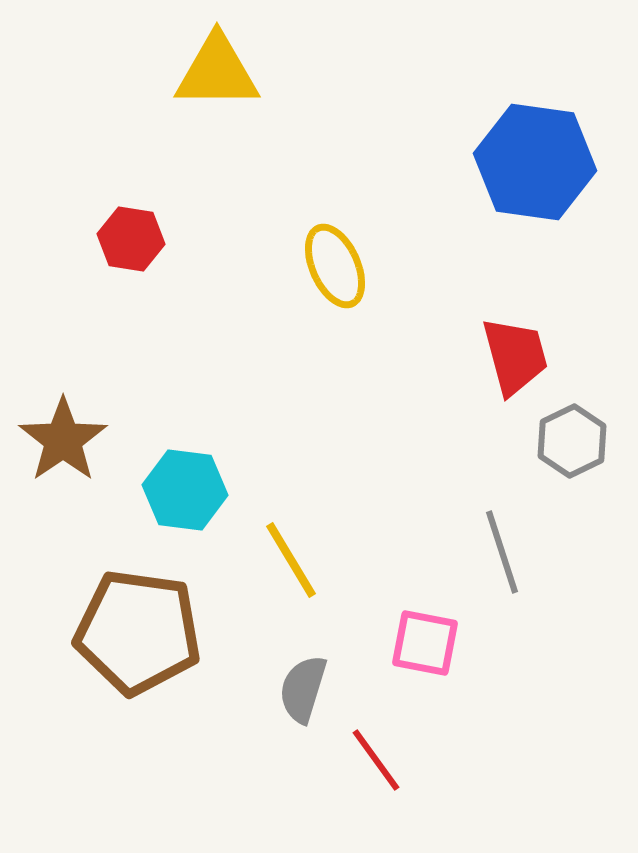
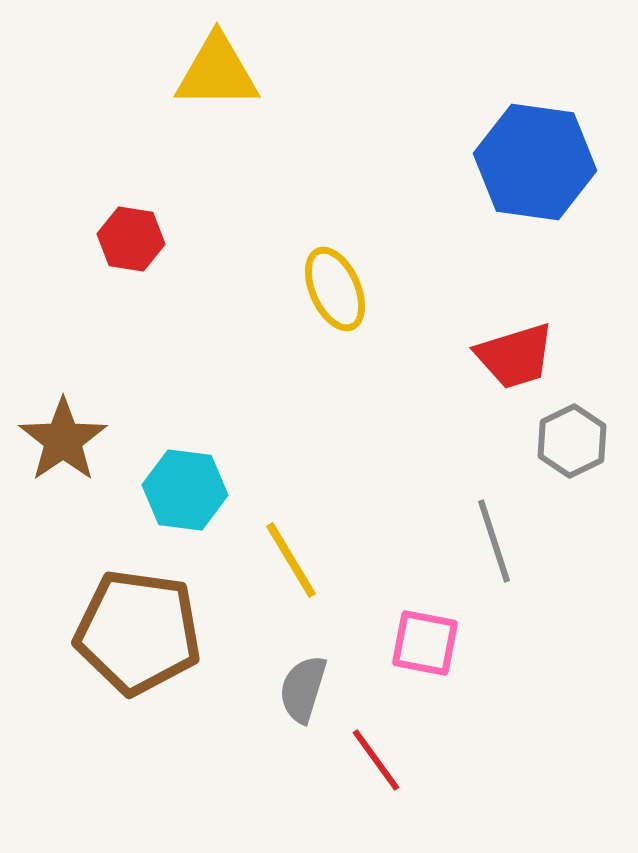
yellow ellipse: moved 23 px down
red trapezoid: rotated 88 degrees clockwise
gray line: moved 8 px left, 11 px up
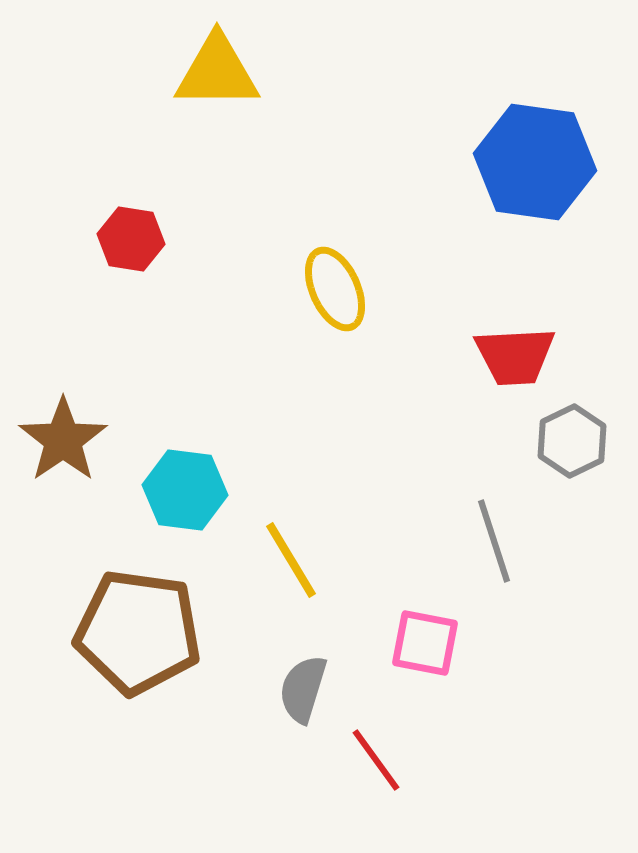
red trapezoid: rotated 14 degrees clockwise
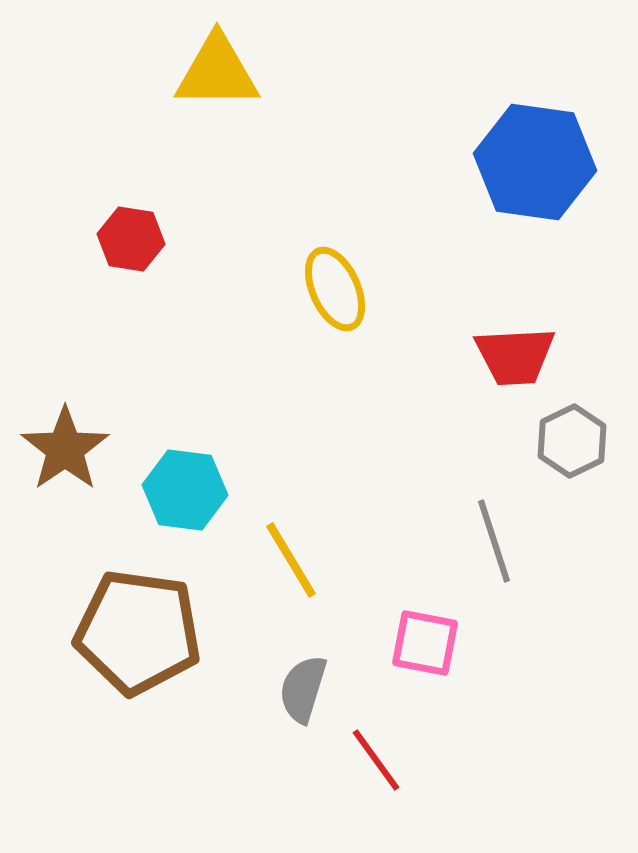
brown star: moved 2 px right, 9 px down
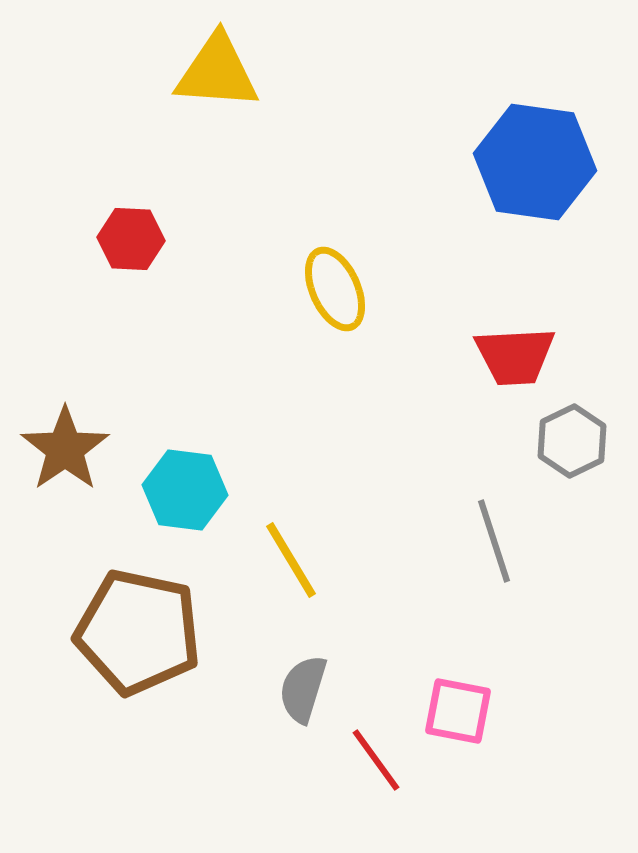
yellow triangle: rotated 4 degrees clockwise
red hexagon: rotated 6 degrees counterclockwise
brown pentagon: rotated 4 degrees clockwise
pink square: moved 33 px right, 68 px down
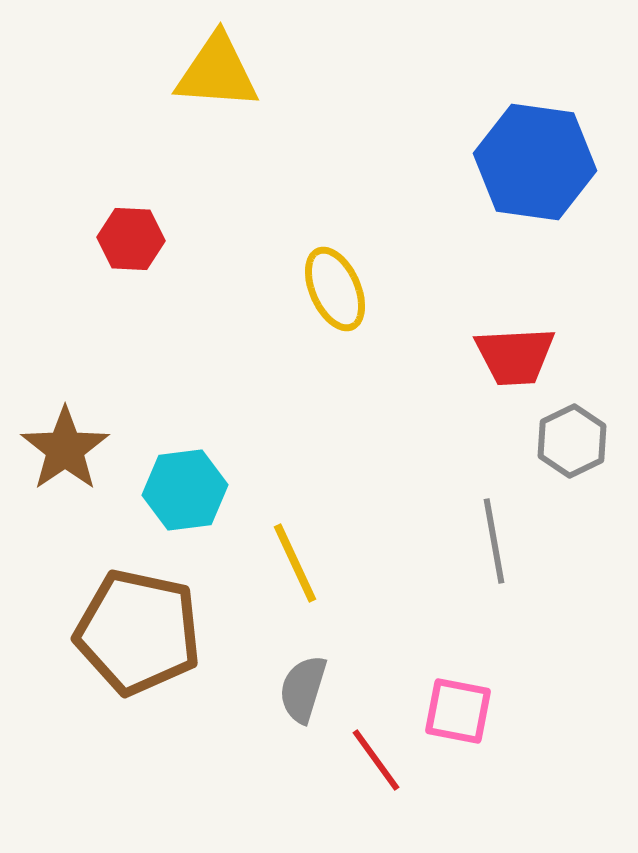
cyan hexagon: rotated 14 degrees counterclockwise
gray line: rotated 8 degrees clockwise
yellow line: moved 4 px right, 3 px down; rotated 6 degrees clockwise
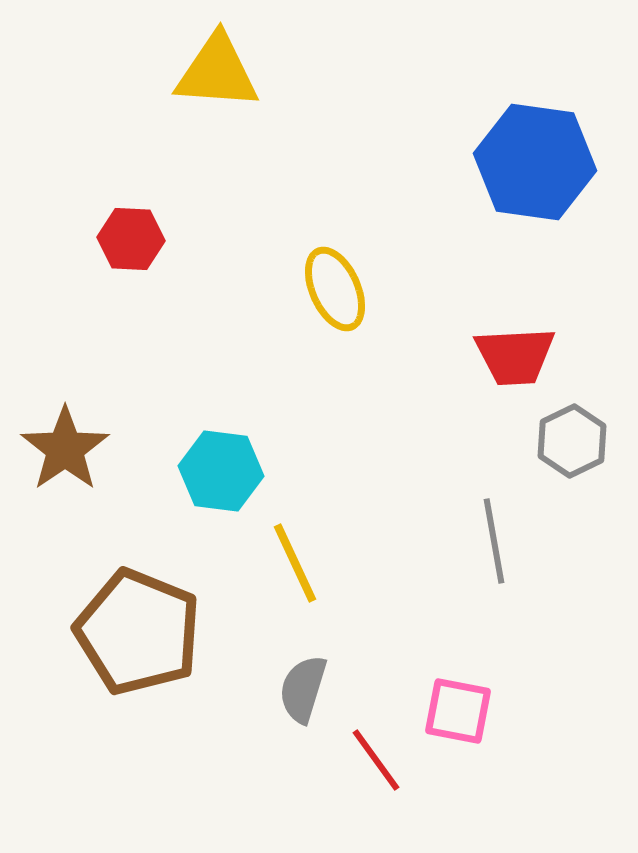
cyan hexagon: moved 36 px right, 19 px up; rotated 14 degrees clockwise
brown pentagon: rotated 10 degrees clockwise
